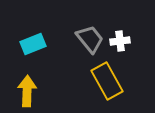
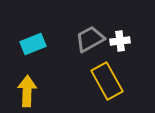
gray trapezoid: rotated 80 degrees counterclockwise
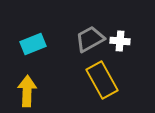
white cross: rotated 12 degrees clockwise
yellow rectangle: moved 5 px left, 1 px up
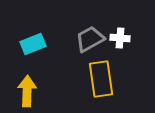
white cross: moved 3 px up
yellow rectangle: moved 1 px left, 1 px up; rotated 21 degrees clockwise
